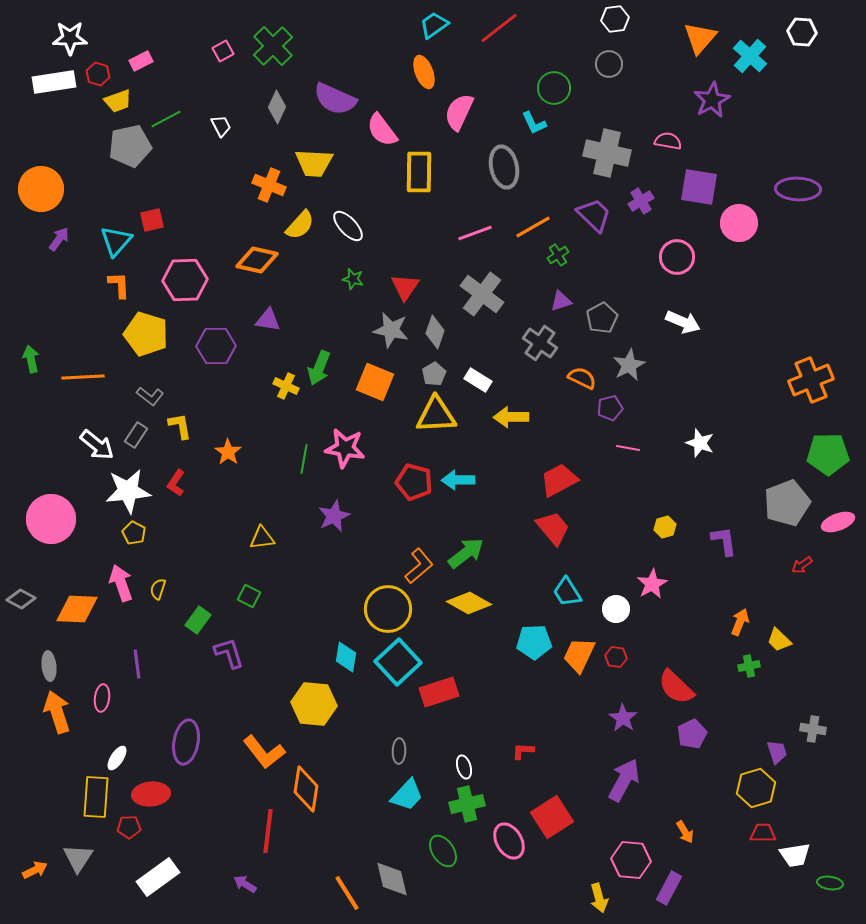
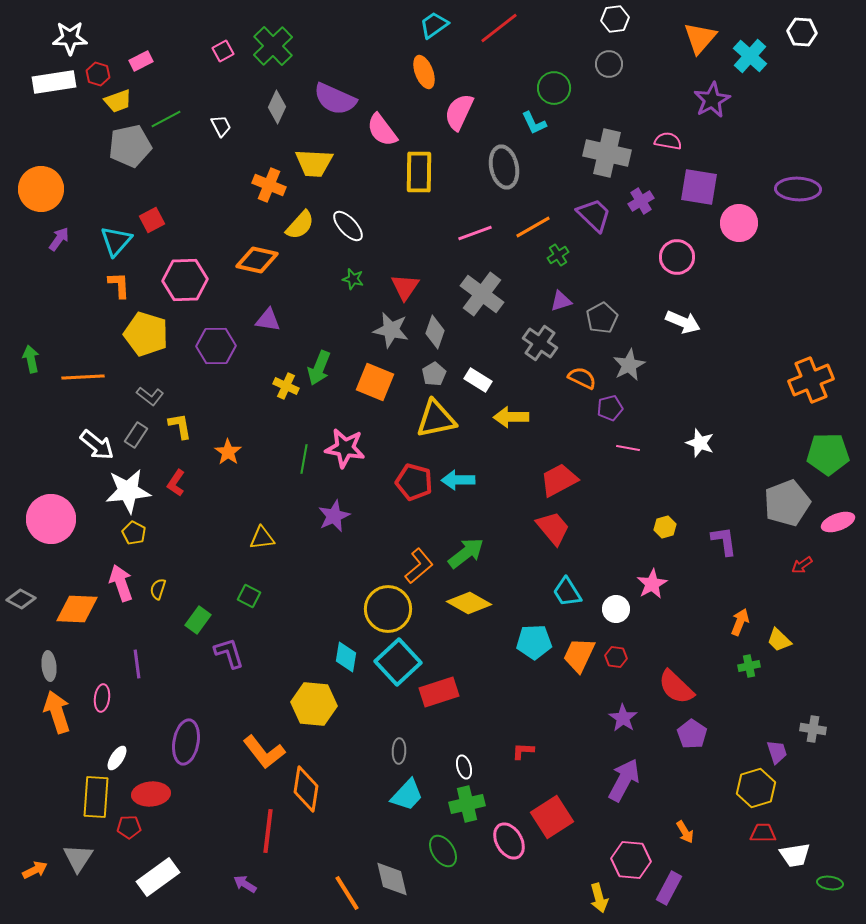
red square at (152, 220): rotated 15 degrees counterclockwise
yellow triangle at (436, 415): moved 4 px down; rotated 9 degrees counterclockwise
purple pentagon at (692, 734): rotated 12 degrees counterclockwise
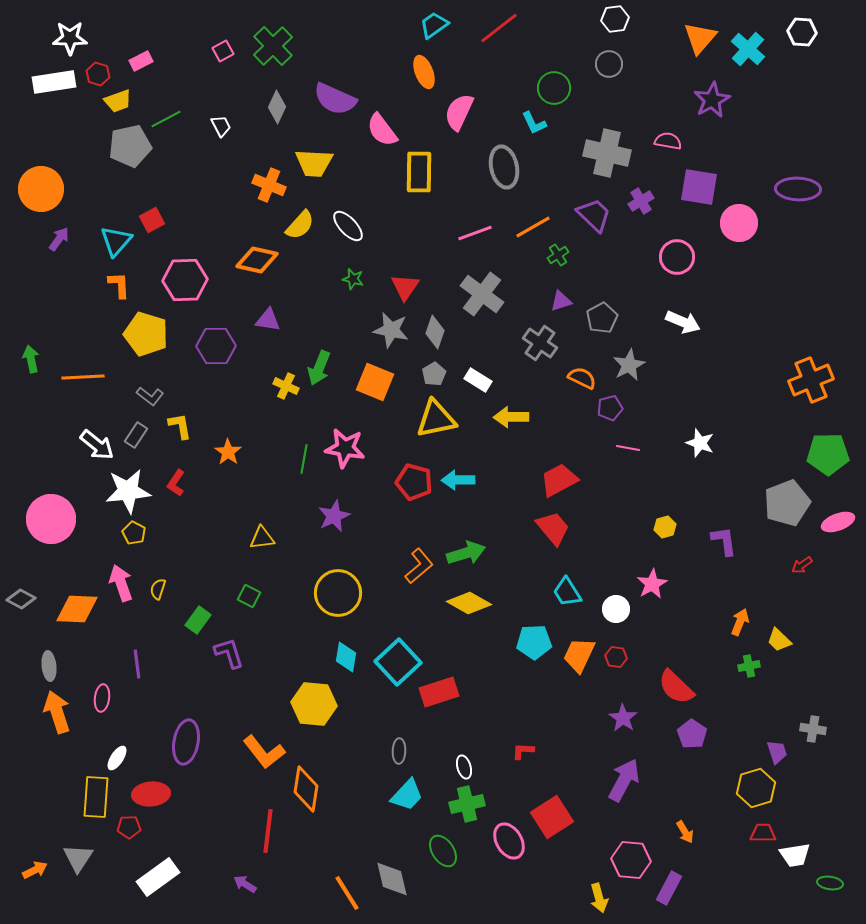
cyan cross at (750, 56): moved 2 px left, 7 px up
green arrow at (466, 553): rotated 21 degrees clockwise
yellow circle at (388, 609): moved 50 px left, 16 px up
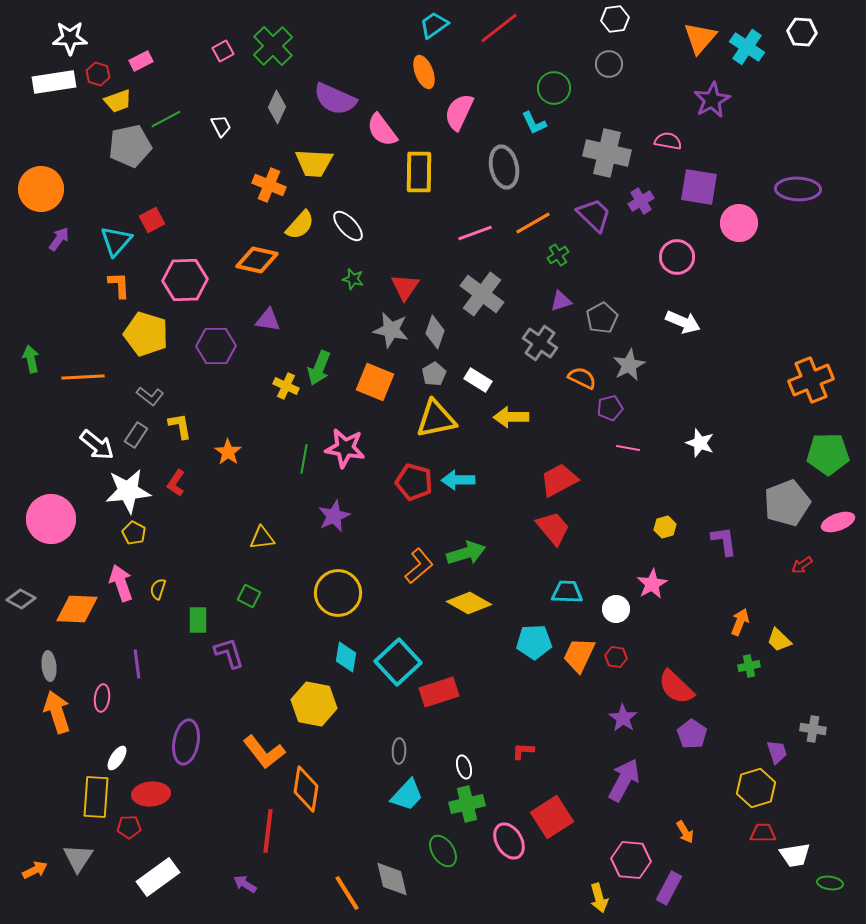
cyan cross at (748, 49): moved 1 px left, 2 px up; rotated 8 degrees counterclockwise
orange line at (533, 227): moved 4 px up
cyan trapezoid at (567, 592): rotated 124 degrees clockwise
green rectangle at (198, 620): rotated 36 degrees counterclockwise
yellow hexagon at (314, 704): rotated 6 degrees clockwise
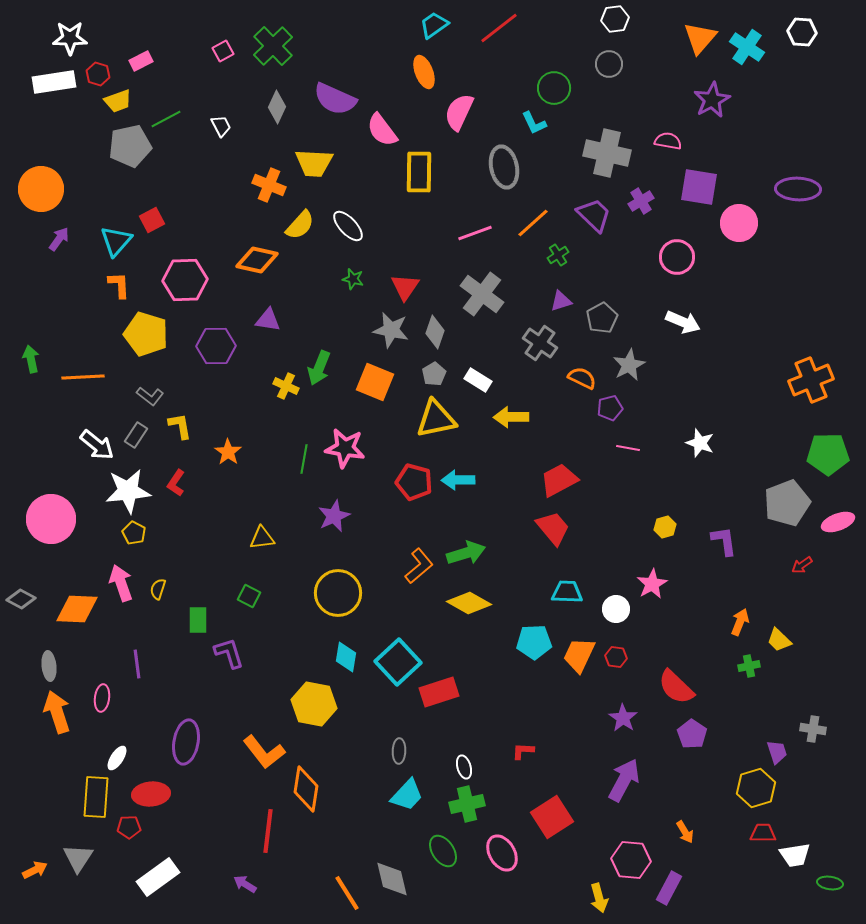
orange line at (533, 223): rotated 12 degrees counterclockwise
pink ellipse at (509, 841): moved 7 px left, 12 px down
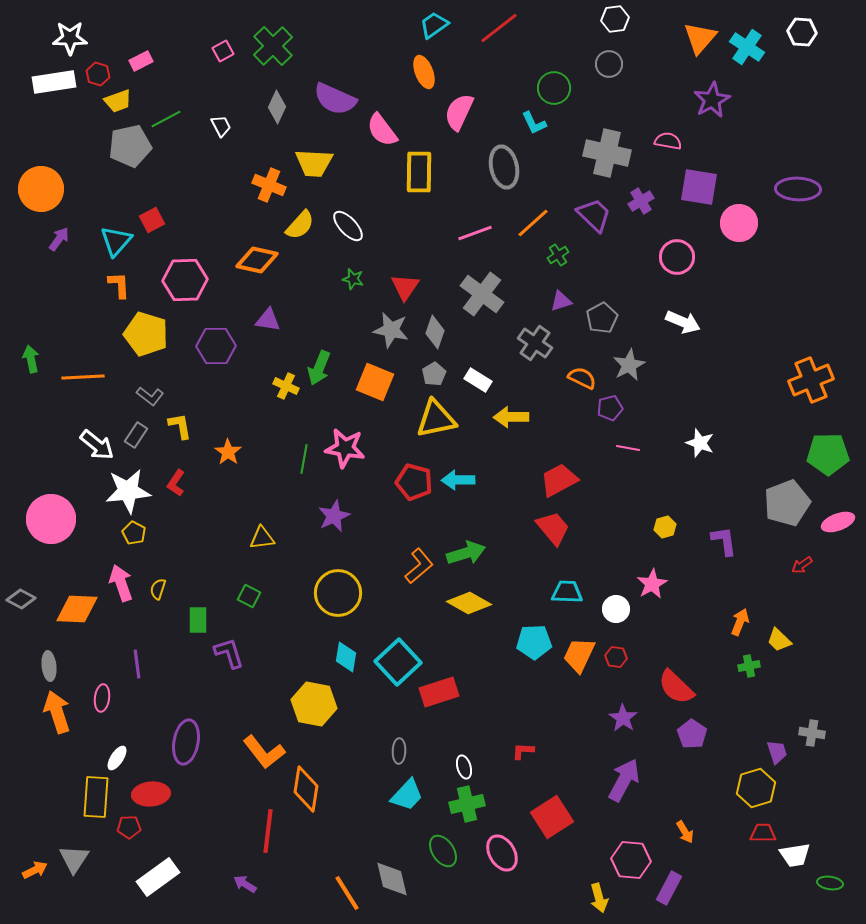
gray cross at (540, 343): moved 5 px left
gray cross at (813, 729): moved 1 px left, 4 px down
gray triangle at (78, 858): moved 4 px left, 1 px down
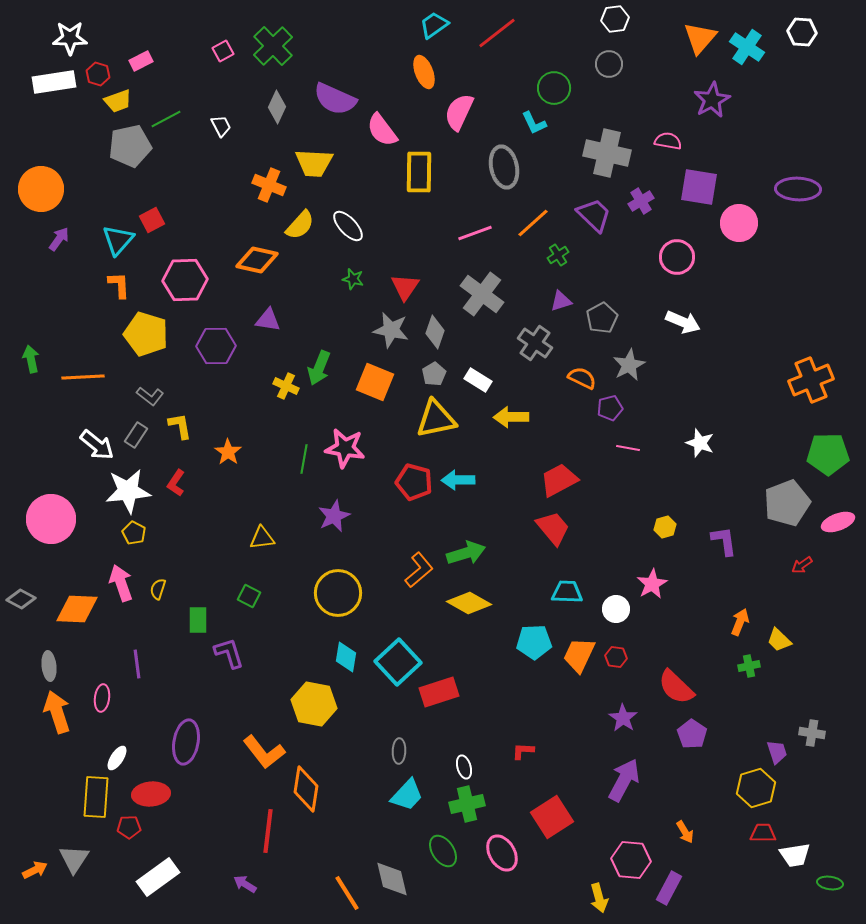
red line at (499, 28): moved 2 px left, 5 px down
cyan triangle at (116, 241): moved 2 px right, 1 px up
orange L-shape at (419, 566): moved 4 px down
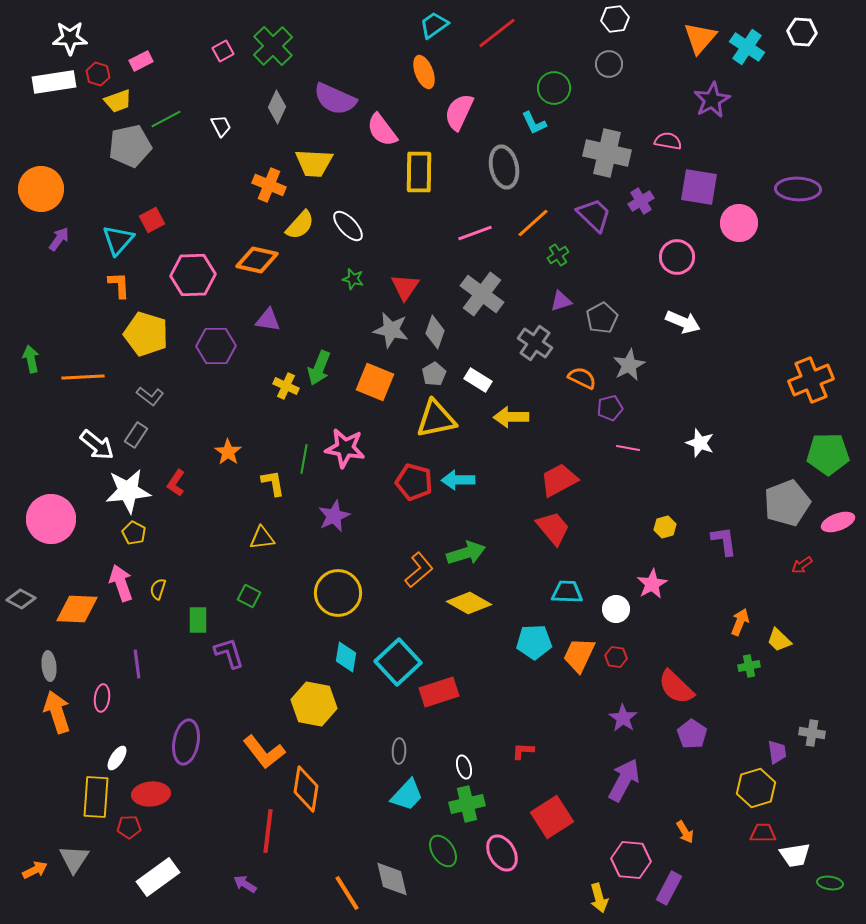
pink hexagon at (185, 280): moved 8 px right, 5 px up
yellow L-shape at (180, 426): moved 93 px right, 57 px down
purple trapezoid at (777, 752): rotated 10 degrees clockwise
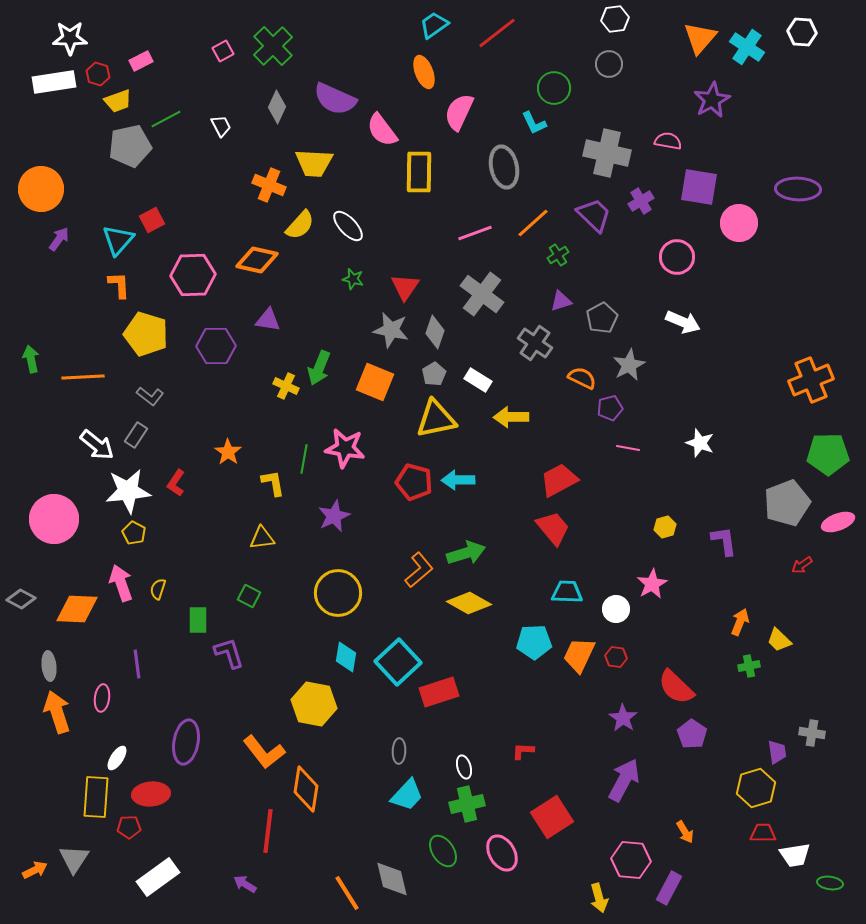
pink circle at (51, 519): moved 3 px right
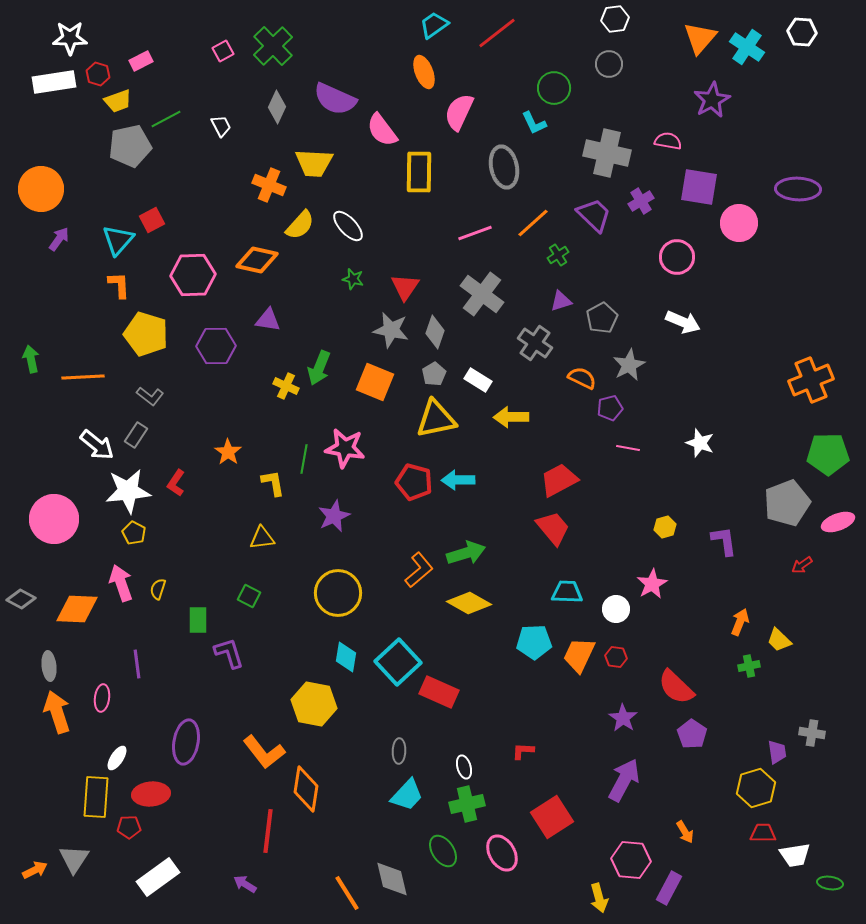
red rectangle at (439, 692): rotated 42 degrees clockwise
